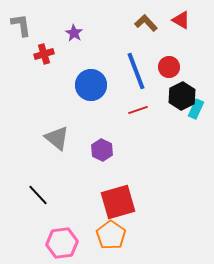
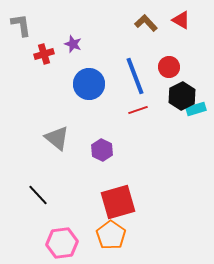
purple star: moved 1 px left, 11 px down; rotated 12 degrees counterclockwise
blue line: moved 1 px left, 5 px down
blue circle: moved 2 px left, 1 px up
cyan rectangle: rotated 48 degrees clockwise
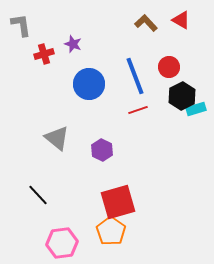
orange pentagon: moved 4 px up
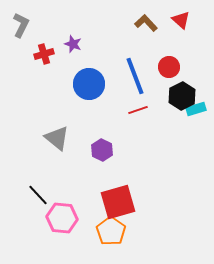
red triangle: rotated 12 degrees clockwise
gray L-shape: rotated 35 degrees clockwise
pink hexagon: moved 25 px up; rotated 12 degrees clockwise
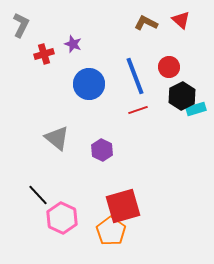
brown L-shape: rotated 20 degrees counterclockwise
red square: moved 5 px right, 4 px down
pink hexagon: rotated 20 degrees clockwise
